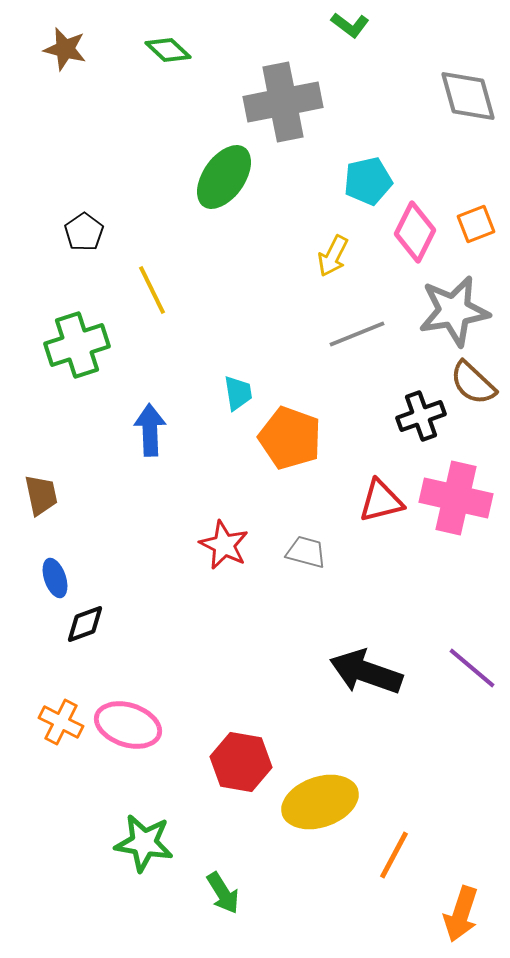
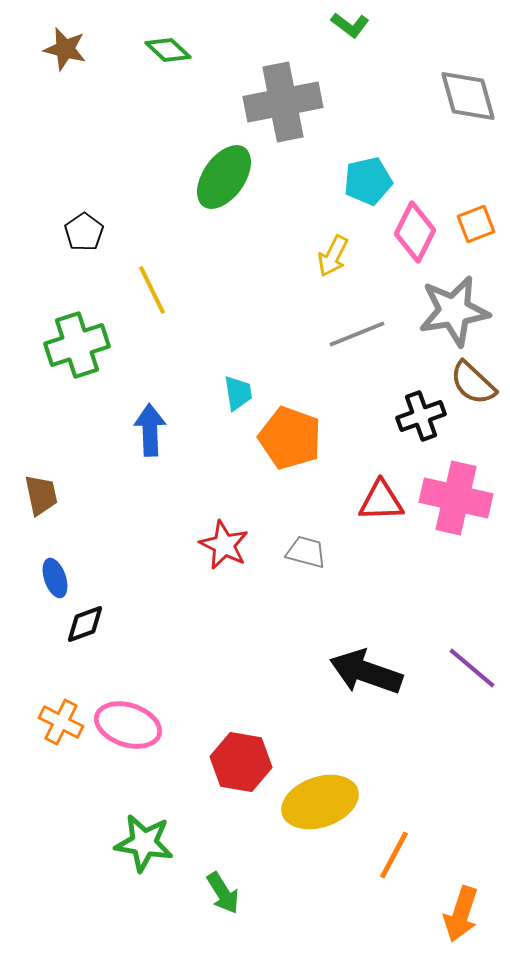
red triangle: rotated 12 degrees clockwise
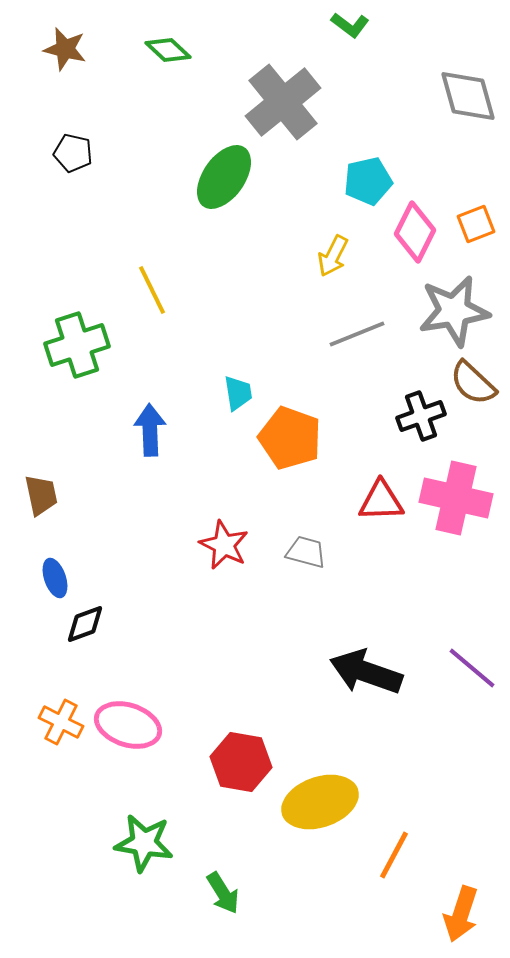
gray cross: rotated 28 degrees counterclockwise
black pentagon: moved 11 px left, 79 px up; rotated 24 degrees counterclockwise
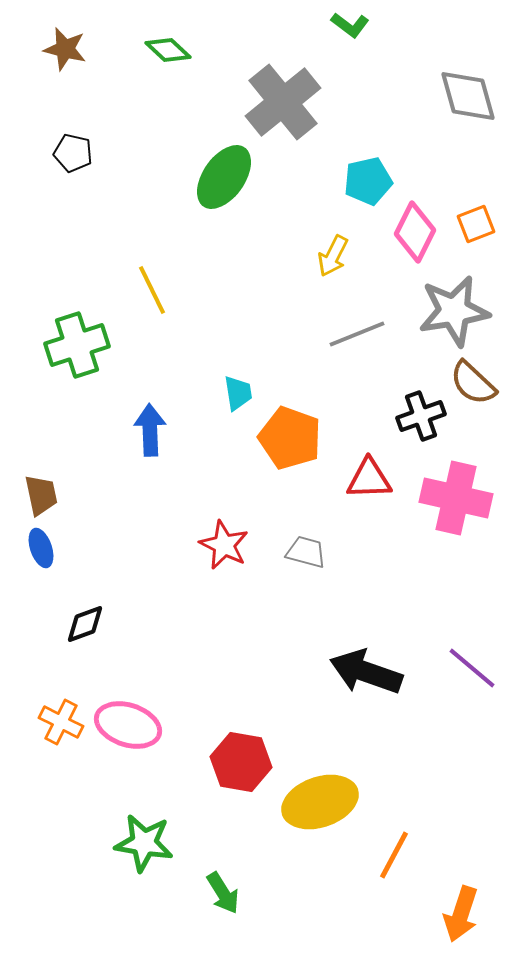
red triangle: moved 12 px left, 22 px up
blue ellipse: moved 14 px left, 30 px up
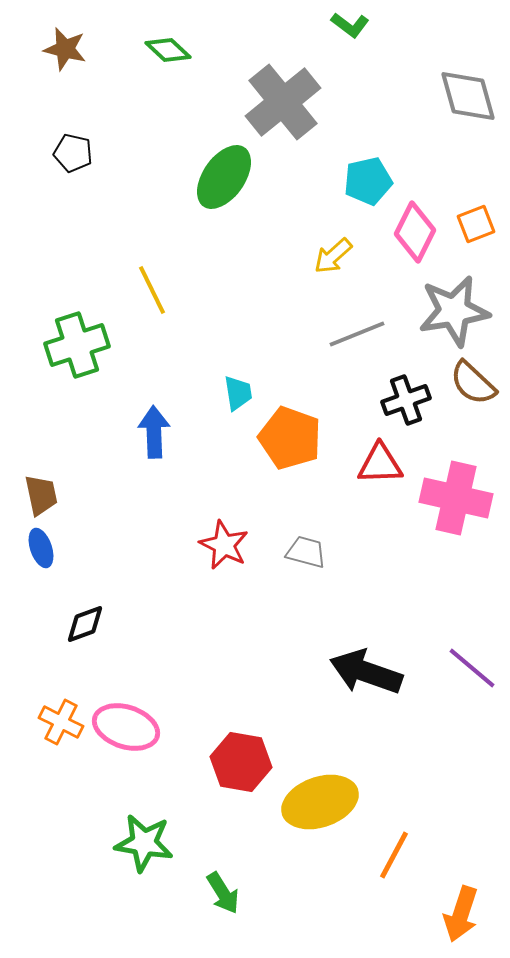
yellow arrow: rotated 21 degrees clockwise
black cross: moved 15 px left, 16 px up
blue arrow: moved 4 px right, 2 px down
red triangle: moved 11 px right, 15 px up
pink ellipse: moved 2 px left, 2 px down
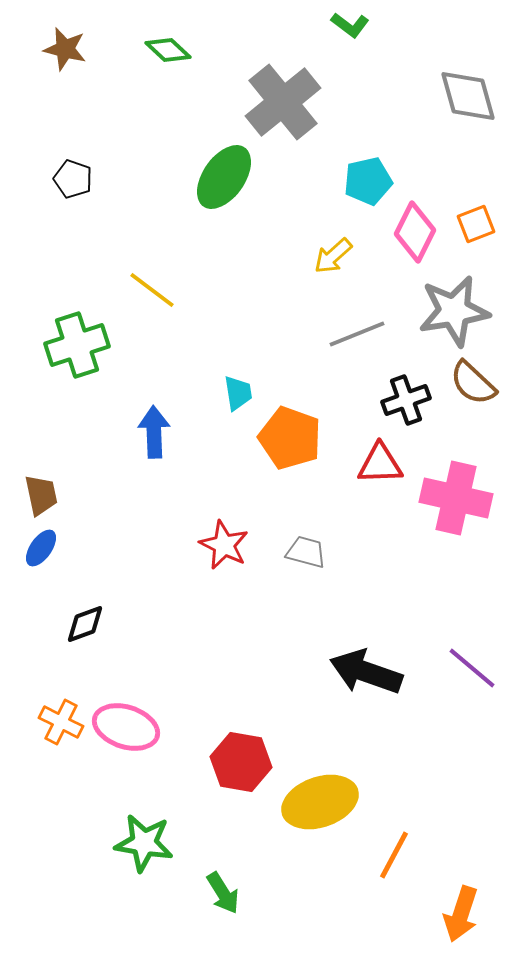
black pentagon: moved 26 px down; rotated 6 degrees clockwise
yellow line: rotated 27 degrees counterclockwise
blue ellipse: rotated 54 degrees clockwise
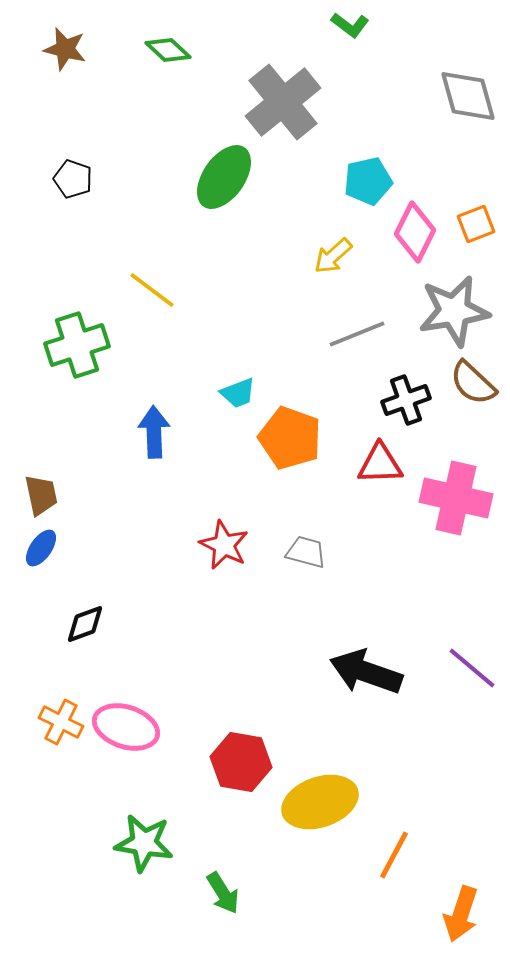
cyan trapezoid: rotated 78 degrees clockwise
